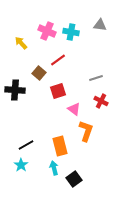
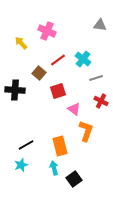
cyan cross: moved 12 px right, 27 px down; rotated 28 degrees clockwise
cyan star: rotated 16 degrees clockwise
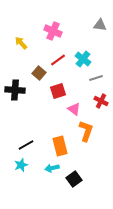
pink cross: moved 6 px right
cyan arrow: moved 2 px left; rotated 88 degrees counterclockwise
